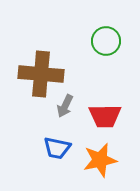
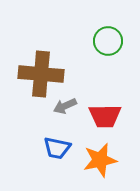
green circle: moved 2 px right
gray arrow: rotated 40 degrees clockwise
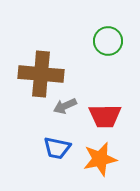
orange star: moved 1 px up
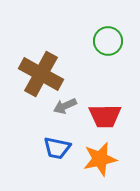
brown cross: rotated 24 degrees clockwise
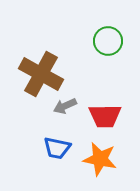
orange star: rotated 24 degrees clockwise
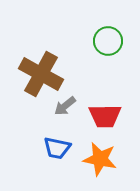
gray arrow: rotated 15 degrees counterclockwise
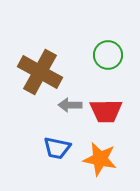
green circle: moved 14 px down
brown cross: moved 1 px left, 2 px up
gray arrow: moved 5 px right, 1 px up; rotated 40 degrees clockwise
red trapezoid: moved 1 px right, 5 px up
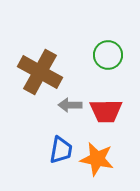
blue trapezoid: moved 4 px right, 2 px down; rotated 92 degrees counterclockwise
orange star: moved 3 px left
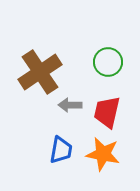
green circle: moved 7 px down
brown cross: rotated 27 degrees clockwise
red trapezoid: moved 1 px right, 1 px down; rotated 104 degrees clockwise
orange star: moved 6 px right, 5 px up
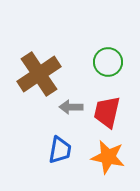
brown cross: moved 1 px left, 2 px down
gray arrow: moved 1 px right, 2 px down
blue trapezoid: moved 1 px left
orange star: moved 5 px right, 3 px down
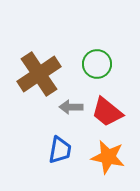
green circle: moved 11 px left, 2 px down
red trapezoid: rotated 64 degrees counterclockwise
